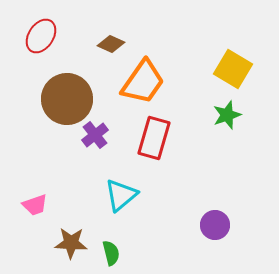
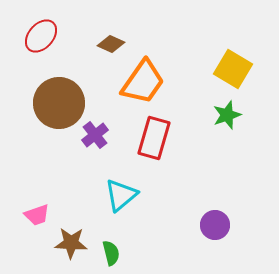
red ellipse: rotated 8 degrees clockwise
brown circle: moved 8 px left, 4 px down
pink trapezoid: moved 2 px right, 10 px down
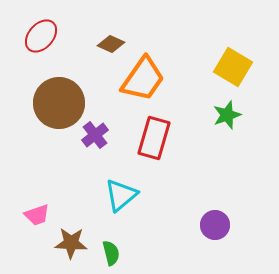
yellow square: moved 2 px up
orange trapezoid: moved 3 px up
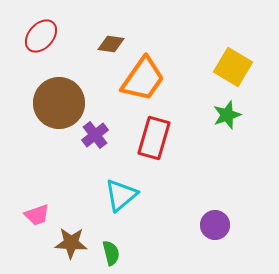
brown diamond: rotated 16 degrees counterclockwise
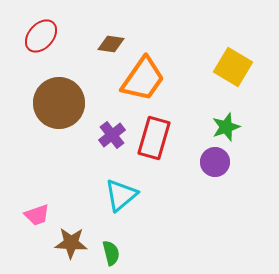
green star: moved 1 px left, 12 px down
purple cross: moved 17 px right
purple circle: moved 63 px up
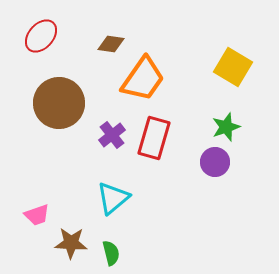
cyan triangle: moved 8 px left, 3 px down
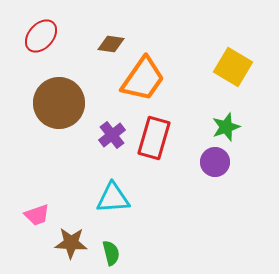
cyan triangle: rotated 36 degrees clockwise
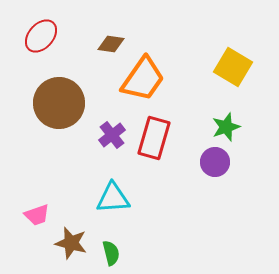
brown star: rotated 12 degrees clockwise
